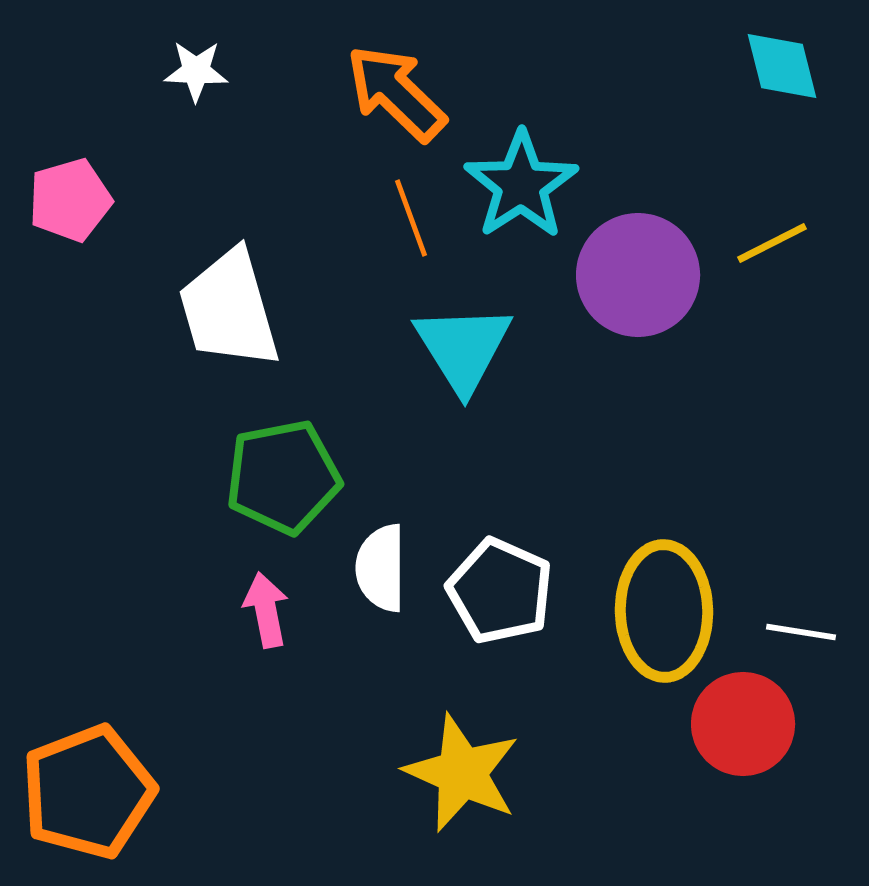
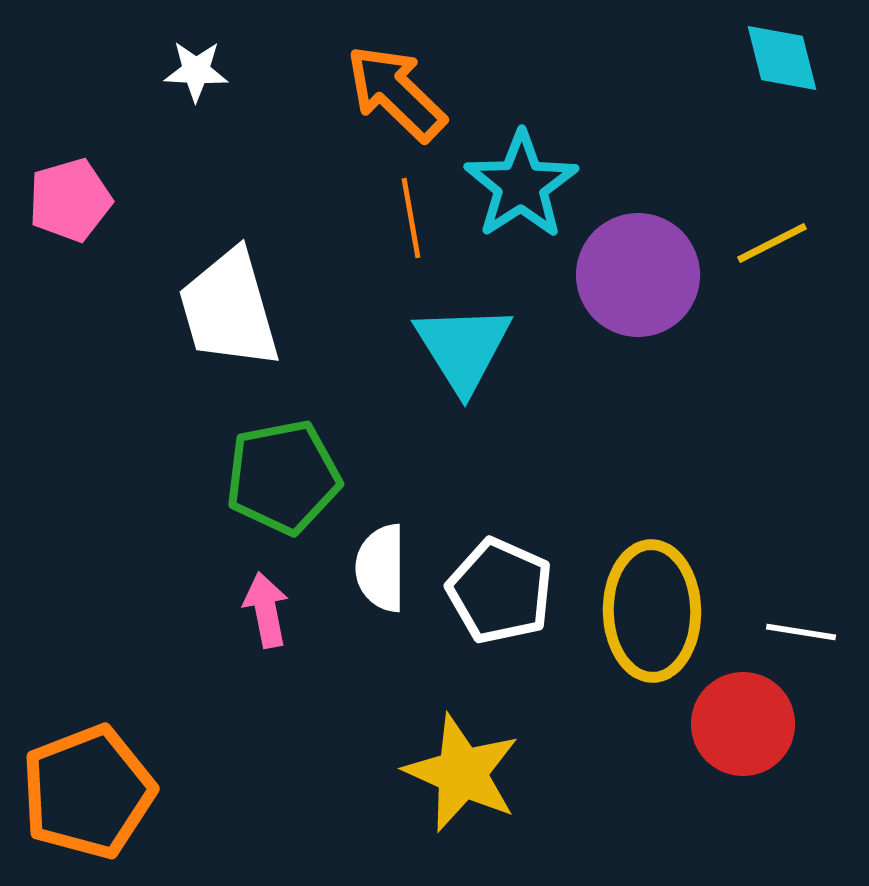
cyan diamond: moved 8 px up
orange line: rotated 10 degrees clockwise
yellow ellipse: moved 12 px left
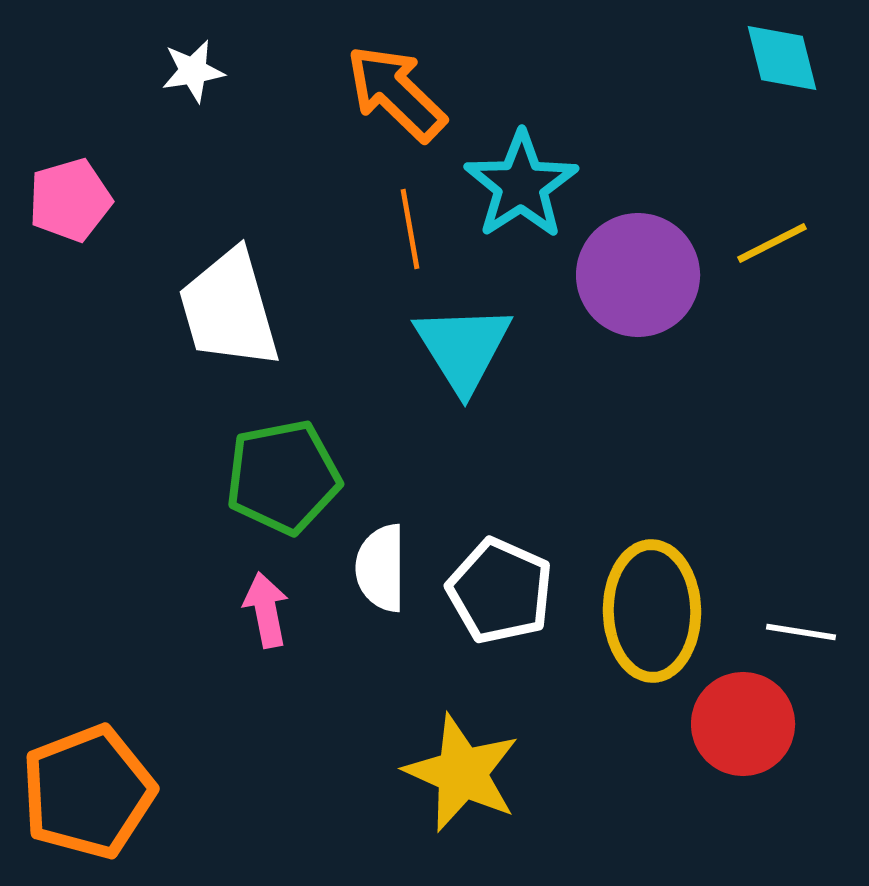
white star: moved 3 px left; rotated 12 degrees counterclockwise
orange line: moved 1 px left, 11 px down
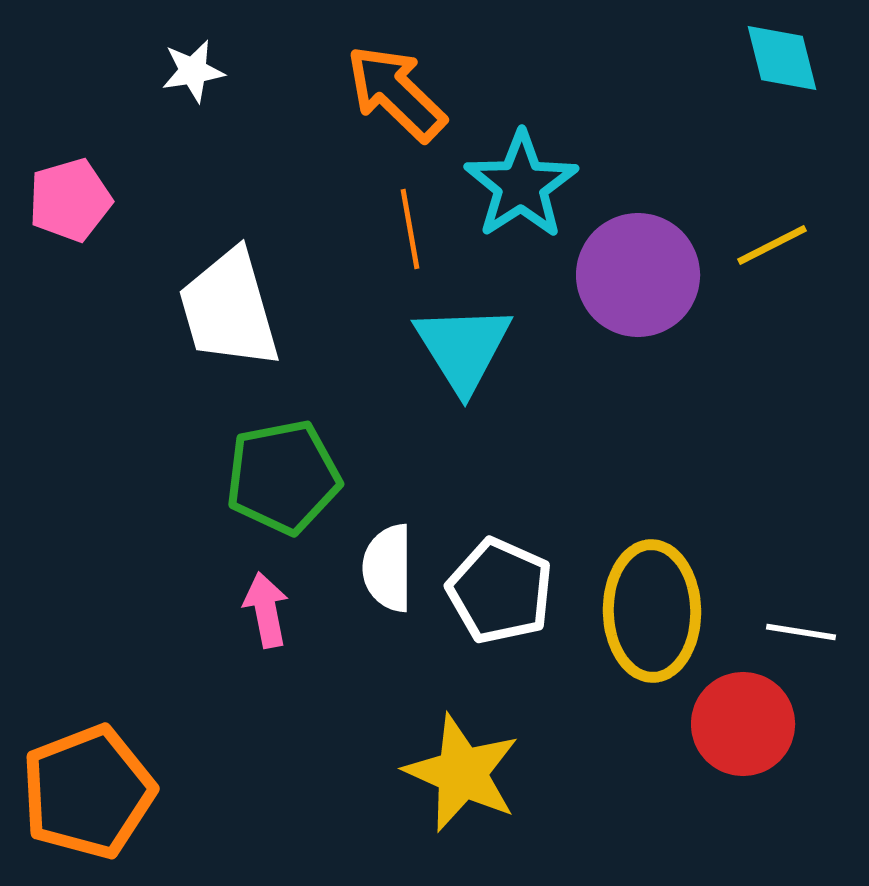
yellow line: moved 2 px down
white semicircle: moved 7 px right
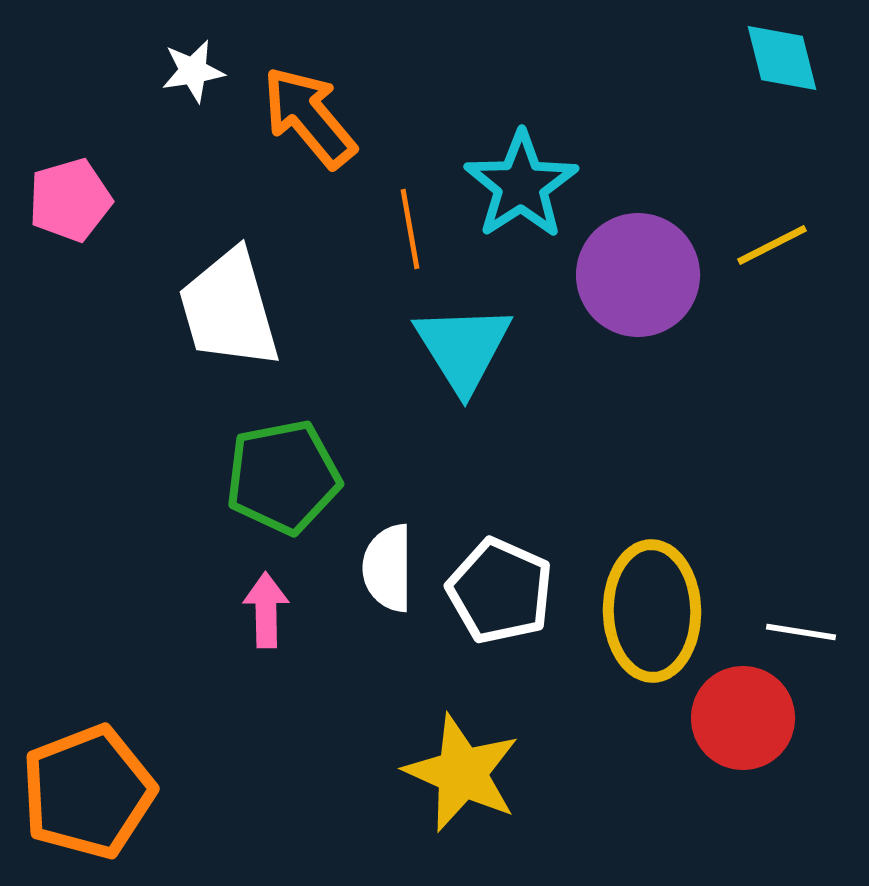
orange arrow: moved 87 px left, 24 px down; rotated 6 degrees clockwise
pink arrow: rotated 10 degrees clockwise
red circle: moved 6 px up
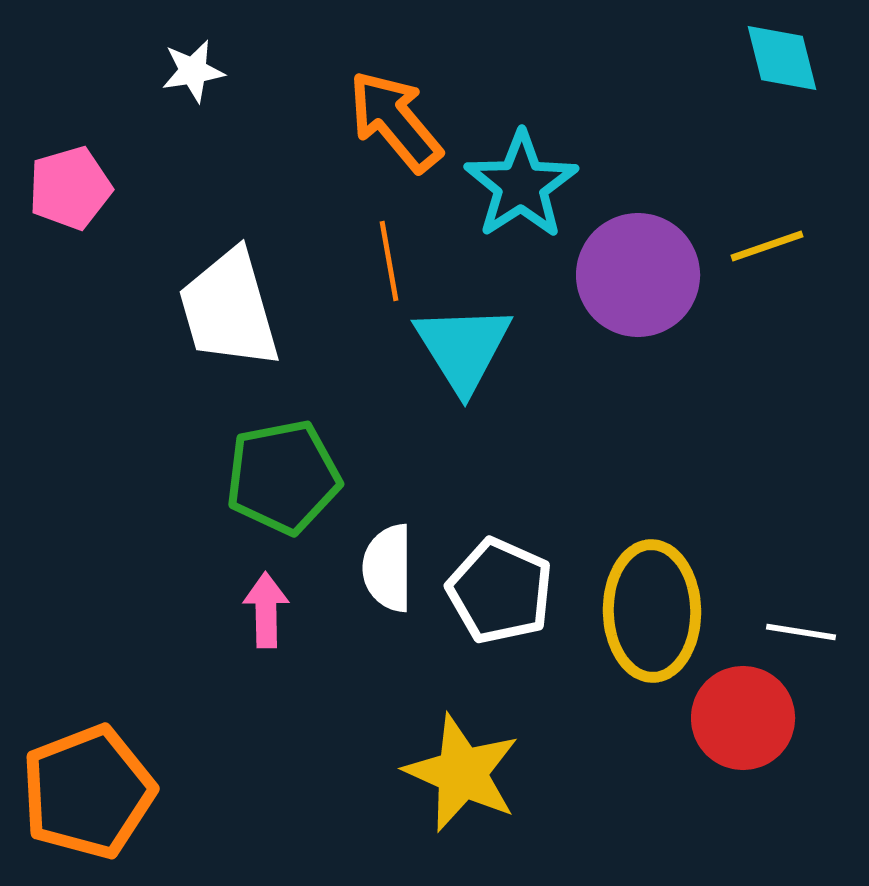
orange arrow: moved 86 px right, 4 px down
pink pentagon: moved 12 px up
orange line: moved 21 px left, 32 px down
yellow line: moved 5 px left, 1 px down; rotated 8 degrees clockwise
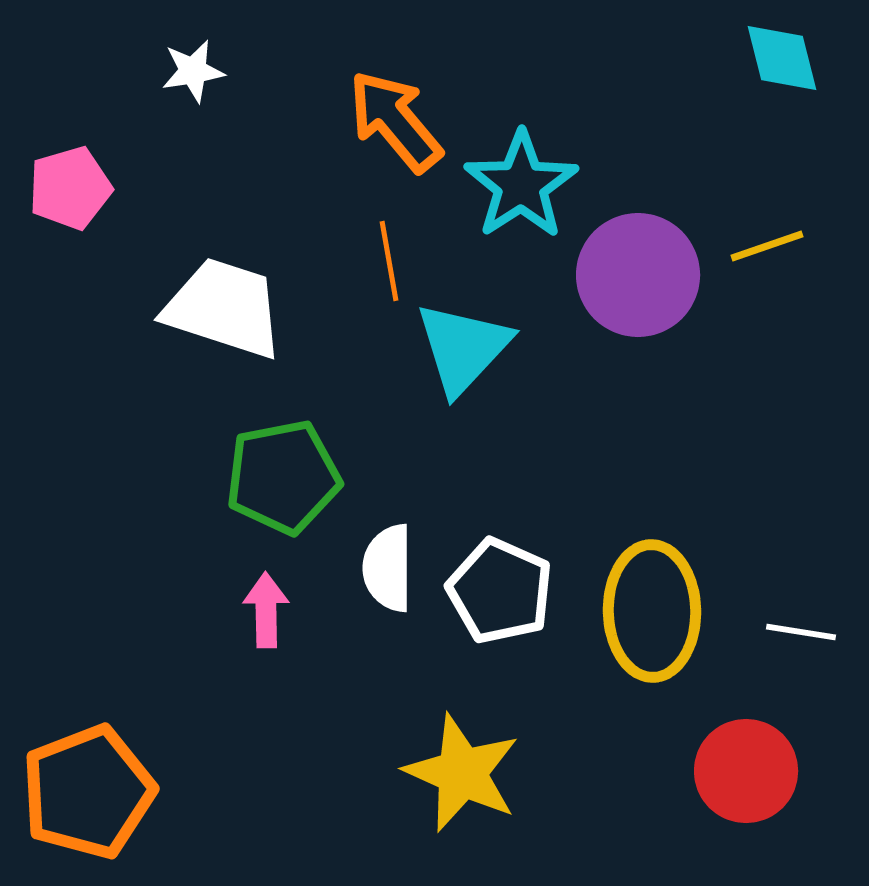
white trapezoid: moved 5 px left, 1 px up; rotated 124 degrees clockwise
cyan triangle: rotated 15 degrees clockwise
red circle: moved 3 px right, 53 px down
